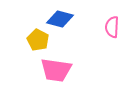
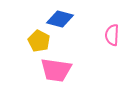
pink semicircle: moved 8 px down
yellow pentagon: moved 1 px right, 1 px down
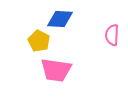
blue diamond: rotated 12 degrees counterclockwise
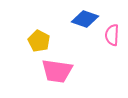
blue diamond: moved 25 px right; rotated 16 degrees clockwise
pink trapezoid: moved 1 px right, 1 px down
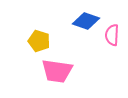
blue diamond: moved 1 px right, 2 px down
yellow pentagon: rotated 10 degrees counterclockwise
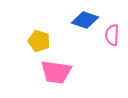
blue diamond: moved 1 px left, 1 px up
pink trapezoid: moved 1 px left, 1 px down
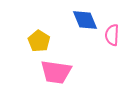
blue diamond: rotated 48 degrees clockwise
yellow pentagon: rotated 15 degrees clockwise
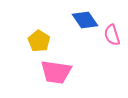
blue diamond: rotated 12 degrees counterclockwise
pink semicircle: rotated 20 degrees counterclockwise
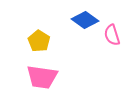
blue diamond: rotated 20 degrees counterclockwise
pink trapezoid: moved 14 px left, 5 px down
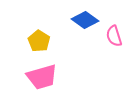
pink semicircle: moved 2 px right, 1 px down
pink trapezoid: rotated 24 degrees counterclockwise
